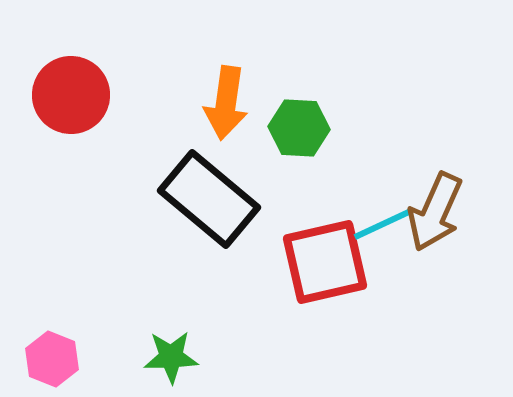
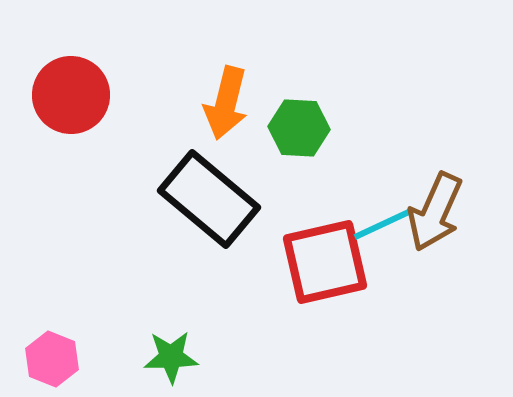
orange arrow: rotated 6 degrees clockwise
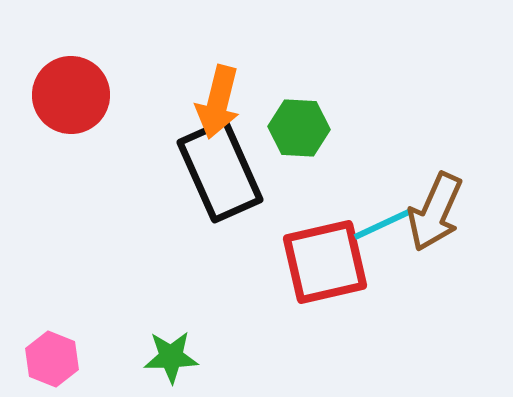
orange arrow: moved 8 px left, 1 px up
black rectangle: moved 11 px right, 28 px up; rotated 26 degrees clockwise
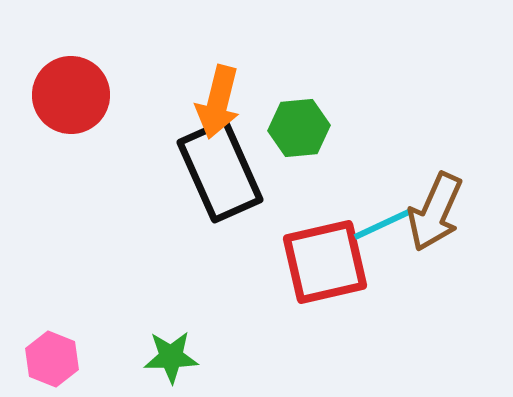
green hexagon: rotated 8 degrees counterclockwise
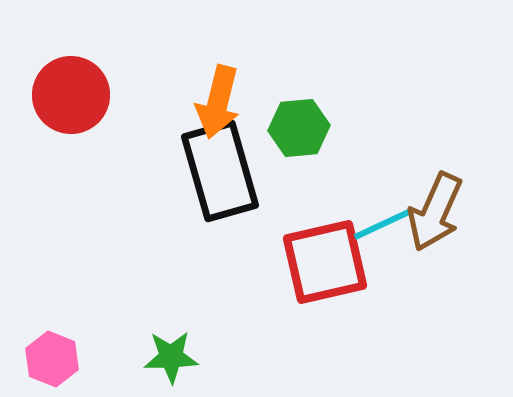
black rectangle: rotated 8 degrees clockwise
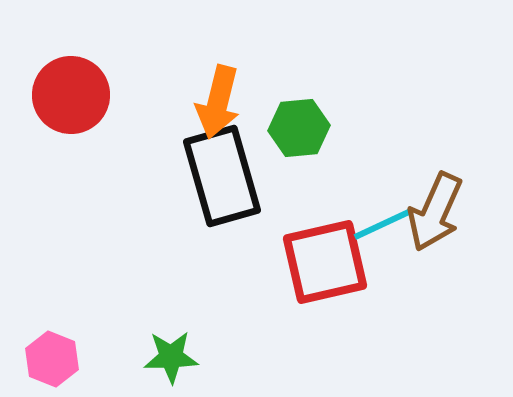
black rectangle: moved 2 px right, 5 px down
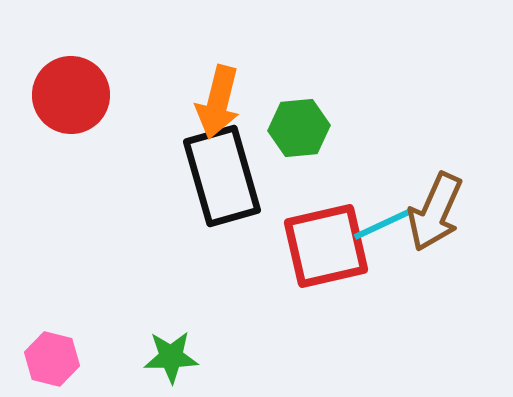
red square: moved 1 px right, 16 px up
pink hexagon: rotated 8 degrees counterclockwise
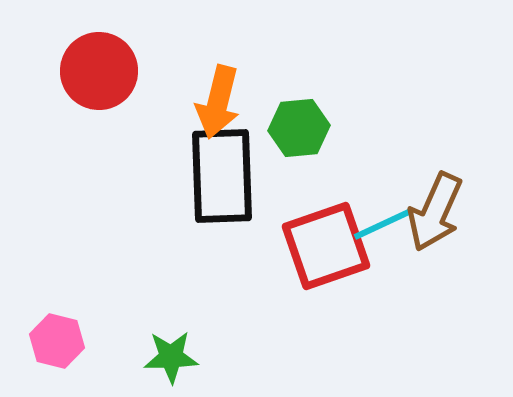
red circle: moved 28 px right, 24 px up
black rectangle: rotated 14 degrees clockwise
red square: rotated 6 degrees counterclockwise
pink hexagon: moved 5 px right, 18 px up
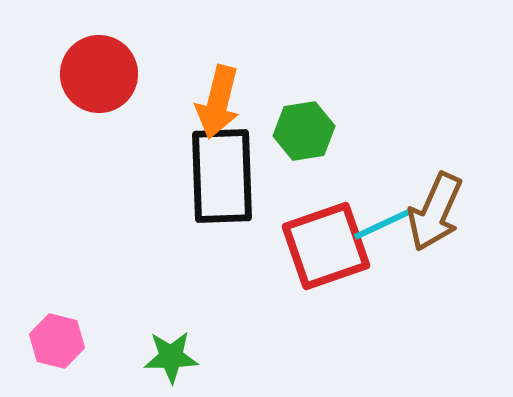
red circle: moved 3 px down
green hexagon: moved 5 px right, 3 px down; rotated 4 degrees counterclockwise
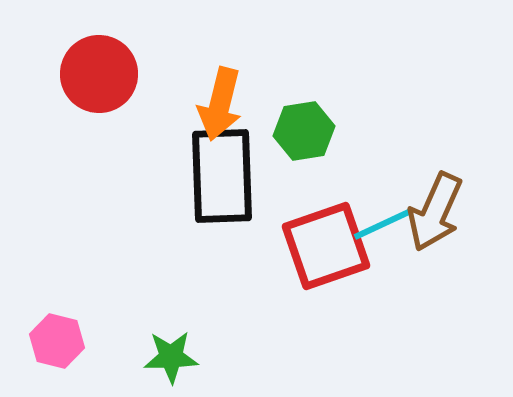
orange arrow: moved 2 px right, 2 px down
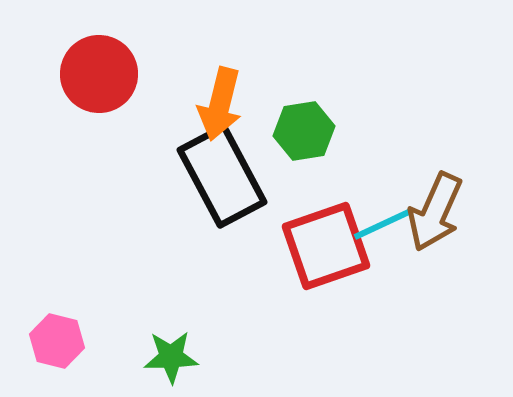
black rectangle: rotated 26 degrees counterclockwise
